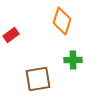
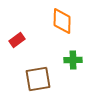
orange diamond: rotated 16 degrees counterclockwise
red rectangle: moved 6 px right, 5 px down
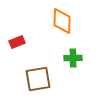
red rectangle: moved 2 px down; rotated 14 degrees clockwise
green cross: moved 2 px up
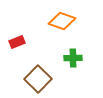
orange diamond: rotated 72 degrees counterclockwise
brown square: rotated 36 degrees counterclockwise
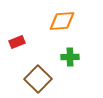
orange diamond: rotated 24 degrees counterclockwise
green cross: moved 3 px left, 1 px up
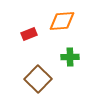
red rectangle: moved 12 px right, 8 px up
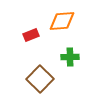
red rectangle: moved 2 px right, 1 px down
brown square: moved 2 px right
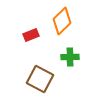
orange diamond: rotated 40 degrees counterclockwise
brown square: rotated 16 degrees counterclockwise
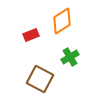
orange diamond: rotated 12 degrees clockwise
green cross: rotated 30 degrees counterclockwise
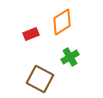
orange diamond: moved 1 px down
red rectangle: moved 1 px up
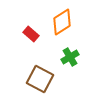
red rectangle: rotated 63 degrees clockwise
